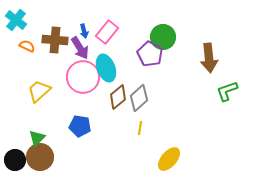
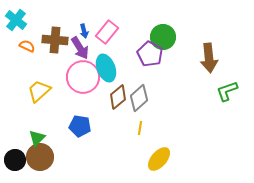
yellow ellipse: moved 10 px left
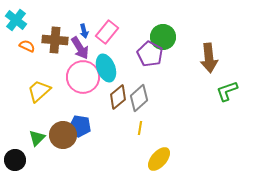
brown circle: moved 23 px right, 22 px up
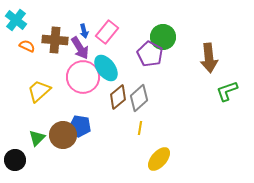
cyan ellipse: rotated 16 degrees counterclockwise
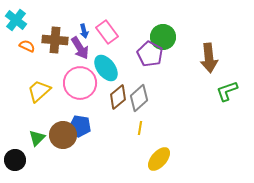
pink rectangle: rotated 75 degrees counterclockwise
pink circle: moved 3 px left, 6 px down
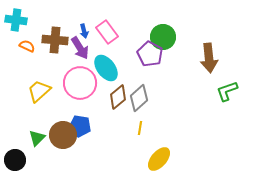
cyan cross: rotated 30 degrees counterclockwise
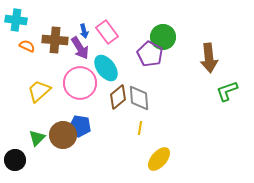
gray diamond: rotated 52 degrees counterclockwise
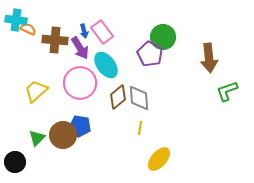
pink rectangle: moved 5 px left
orange semicircle: moved 1 px right, 17 px up
cyan ellipse: moved 3 px up
yellow trapezoid: moved 3 px left
black circle: moved 2 px down
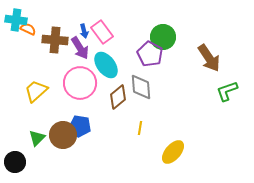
brown arrow: rotated 28 degrees counterclockwise
gray diamond: moved 2 px right, 11 px up
yellow ellipse: moved 14 px right, 7 px up
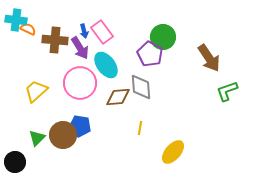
brown diamond: rotated 35 degrees clockwise
